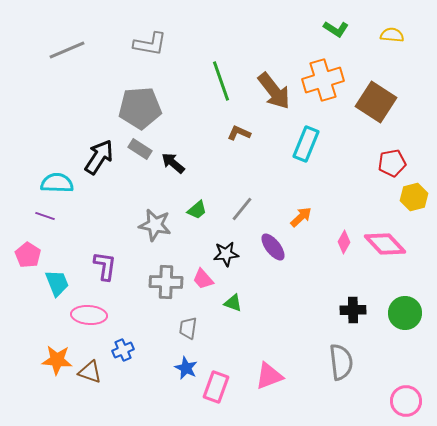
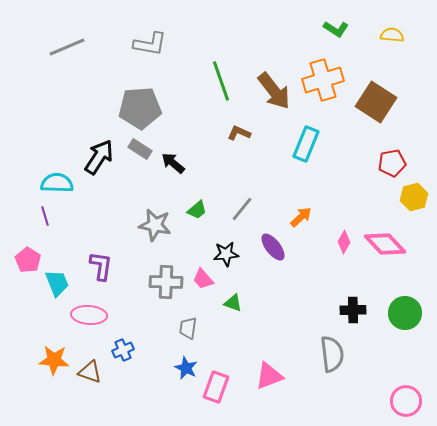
gray line at (67, 50): moved 3 px up
purple line at (45, 216): rotated 54 degrees clockwise
pink pentagon at (28, 255): moved 5 px down
purple L-shape at (105, 266): moved 4 px left
orange star at (57, 360): moved 3 px left
gray semicircle at (341, 362): moved 9 px left, 8 px up
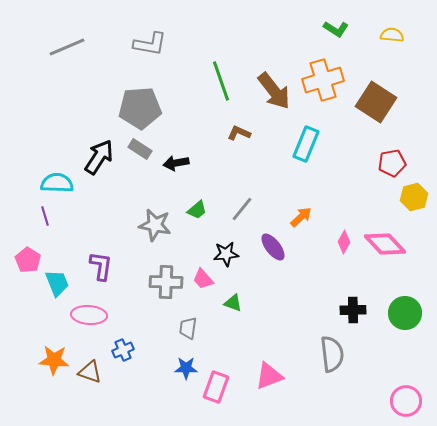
black arrow at (173, 163): moved 3 px right; rotated 50 degrees counterclockwise
blue star at (186, 368): rotated 25 degrees counterclockwise
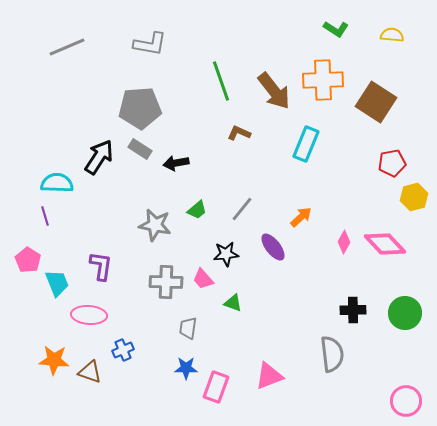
orange cross at (323, 80): rotated 15 degrees clockwise
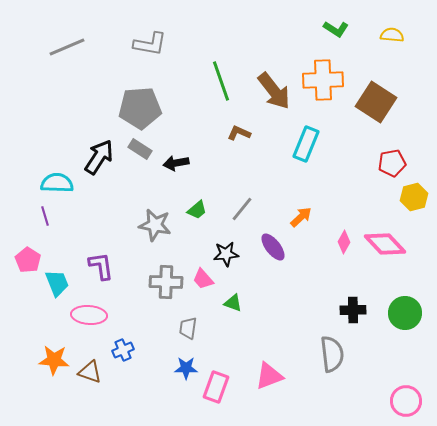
purple L-shape at (101, 266): rotated 16 degrees counterclockwise
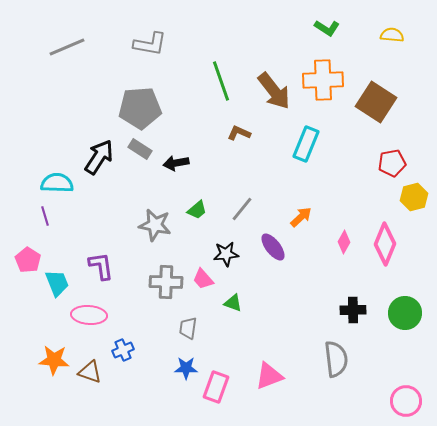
green L-shape at (336, 29): moved 9 px left, 1 px up
pink diamond at (385, 244): rotated 66 degrees clockwise
gray semicircle at (332, 354): moved 4 px right, 5 px down
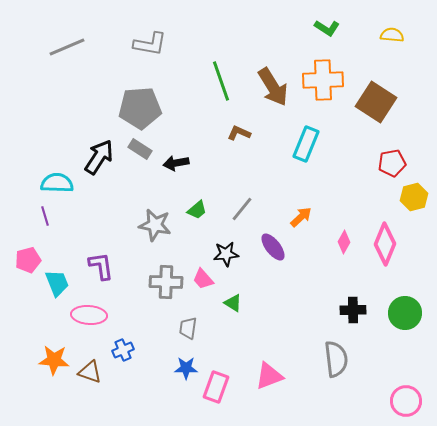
brown arrow at (274, 91): moved 1 px left, 4 px up; rotated 6 degrees clockwise
pink pentagon at (28, 260): rotated 25 degrees clockwise
green triangle at (233, 303): rotated 12 degrees clockwise
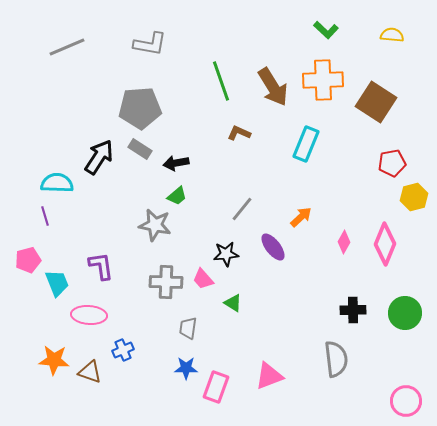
green L-shape at (327, 28): moved 1 px left, 2 px down; rotated 10 degrees clockwise
green trapezoid at (197, 210): moved 20 px left, 14 px up
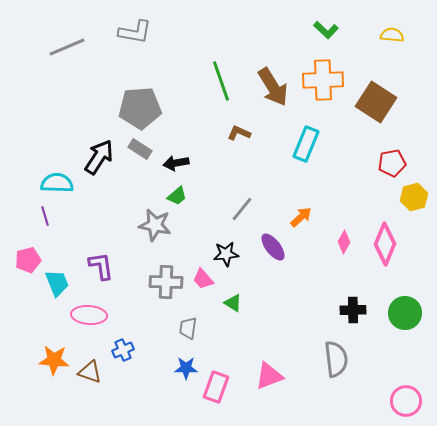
gray L-shape at (150, 44): moved 15 px left, 12 px up
